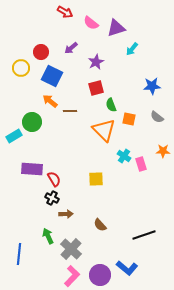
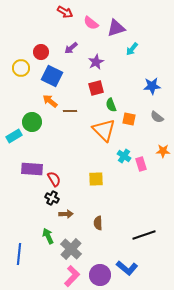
brown semicircle: moved 2 px left, 2 px up; rotated 40 degrees clockwise
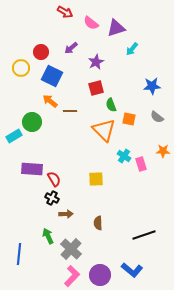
blue L-shape: moved 5 px right, 2 px down
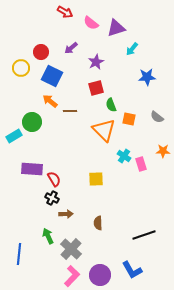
blue star: moved 5 px left, 9 px up
blue L-shape: rotated 20 degrees clockwise
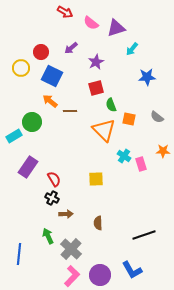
purple rectangle: moved 4 px left, 2 px up; rotated 60 degrees counterclockwise
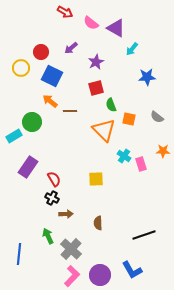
purple triangle: rotated 48 degrees clockwise
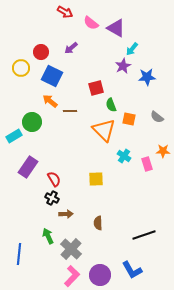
purple star: moved 27 px right, 4 px down
pink rectangle: moved 6 px right
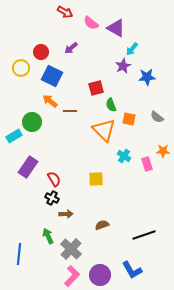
brown semicircle: moved 4 px right, 2 px down; rotated 72 degrees clockwise
